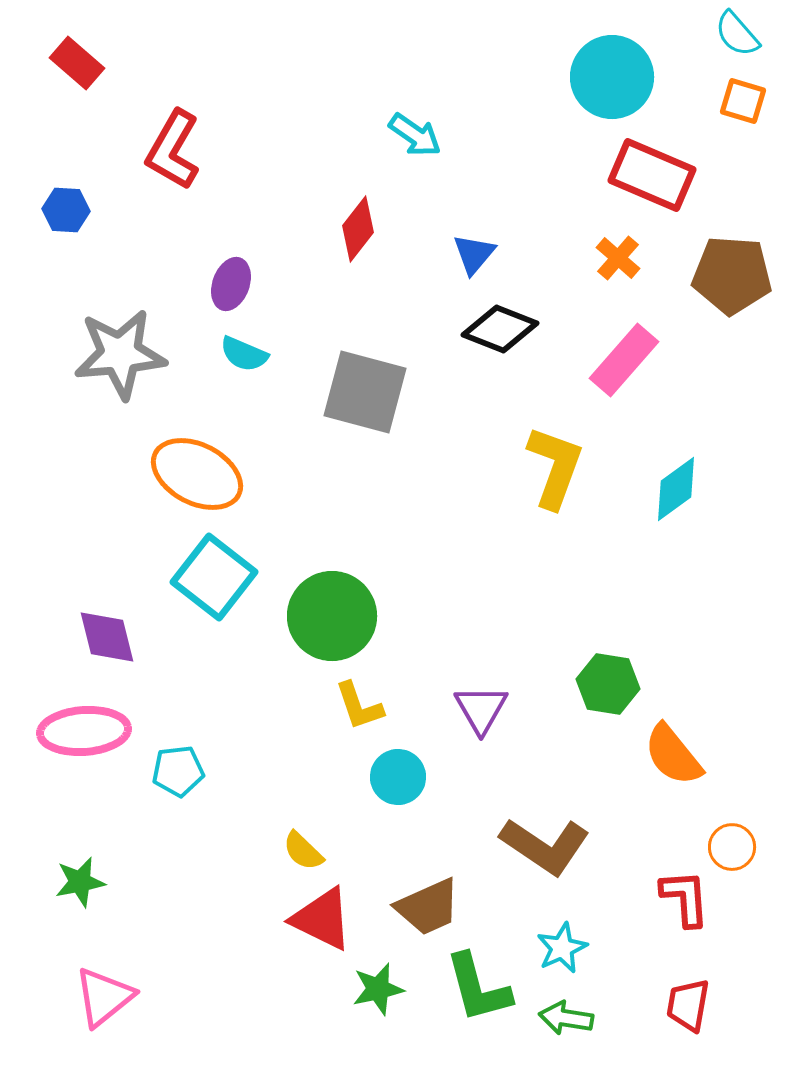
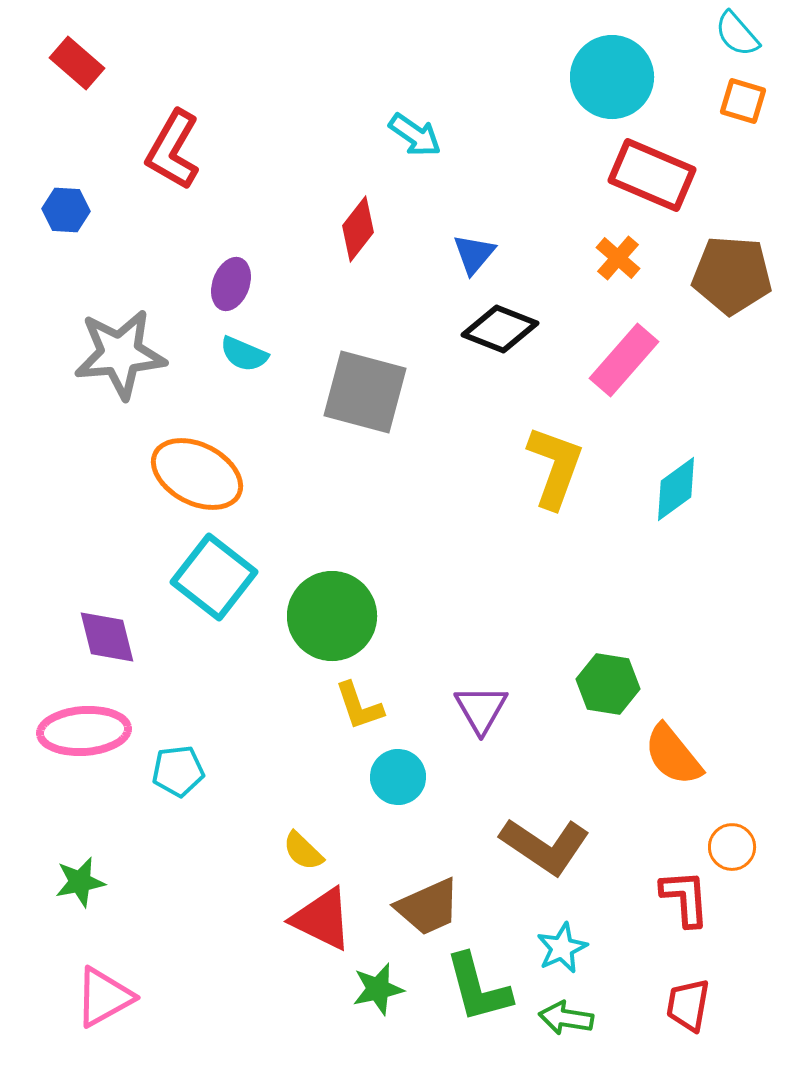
pink triangle at (104, 997): rotated 10 degrees clockwise
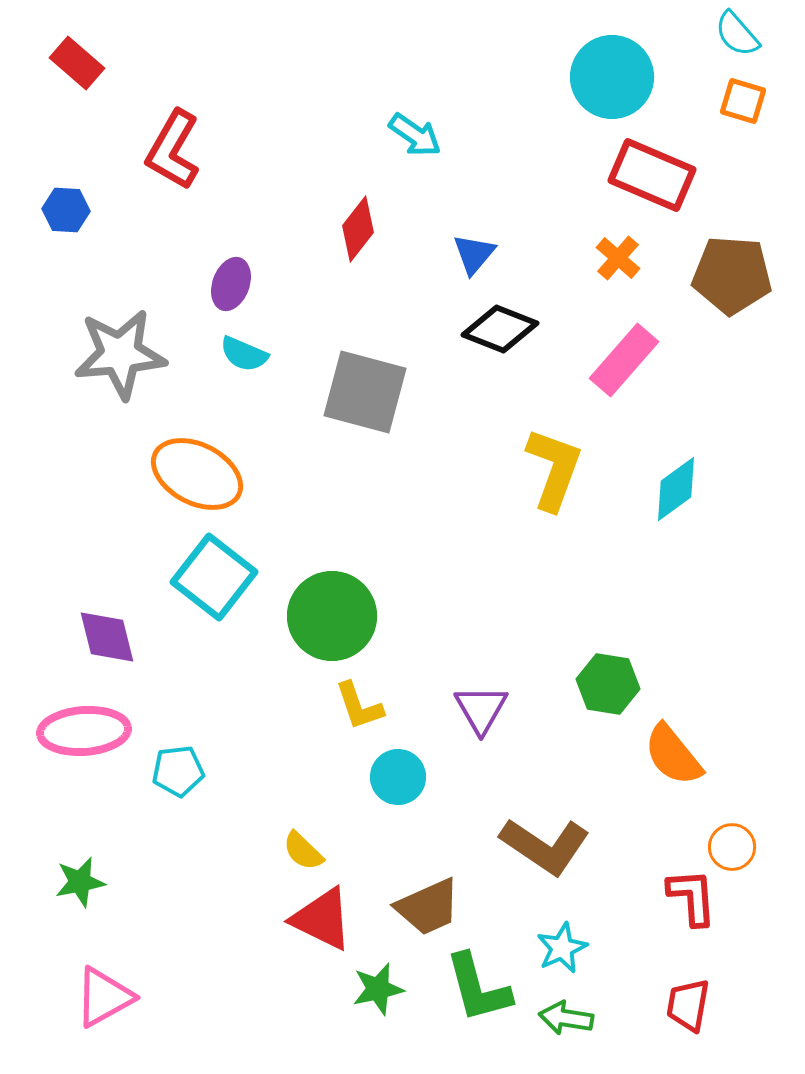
yellow L-shape at (555, 467): moved 1 px left, 2 px down
red L-shape at (685, 898): moved 7 px right, 1 px up
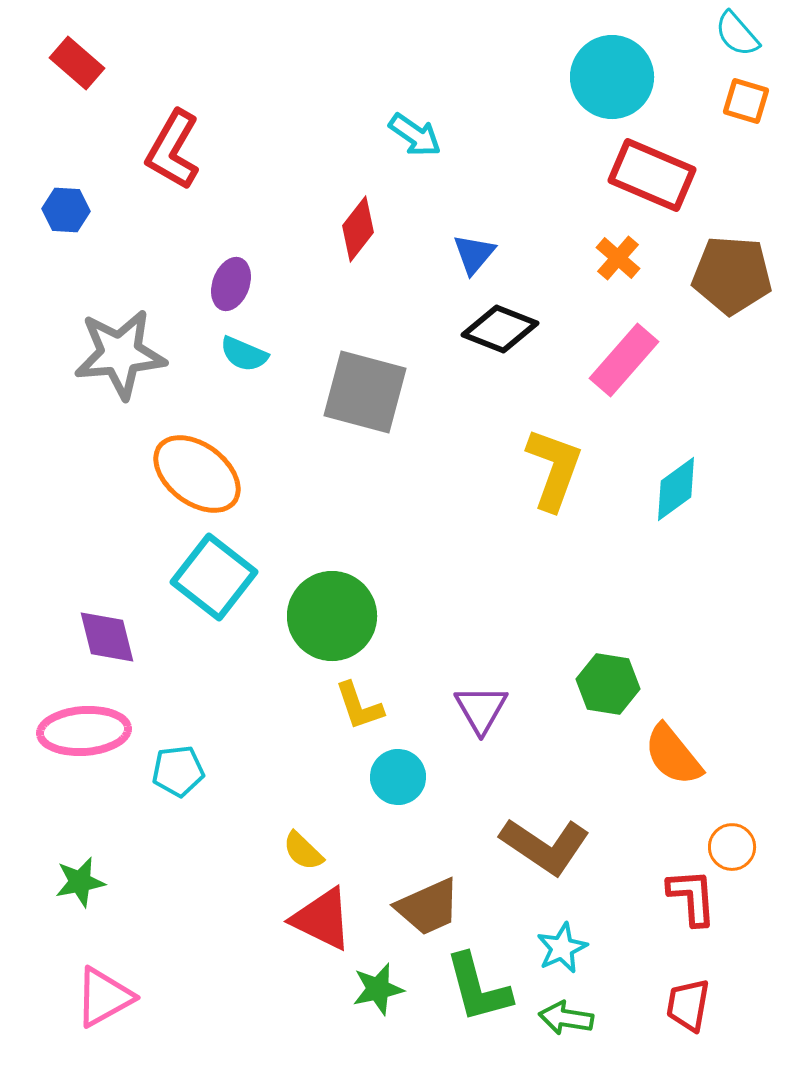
orange square at (743, 101): moved 3 px right
orange ellipse at (197, 474): rotated 10 degrees clockwise
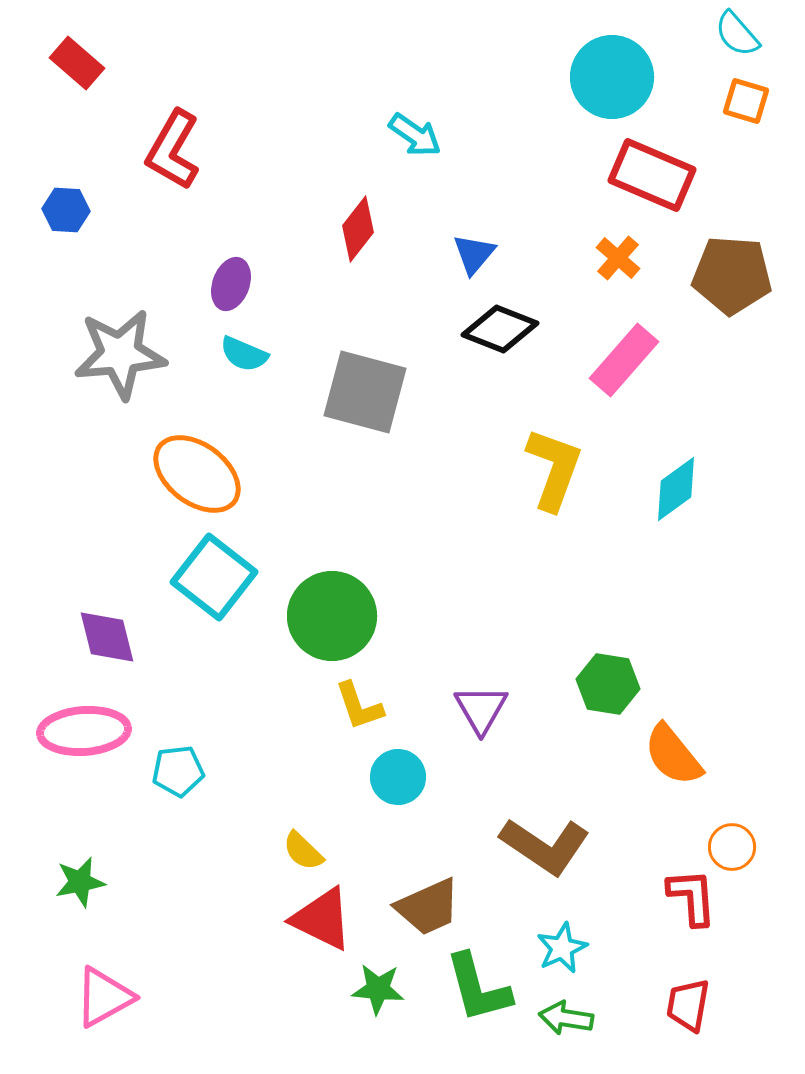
green star at (378, 989): rotated 18 degrees clockwise
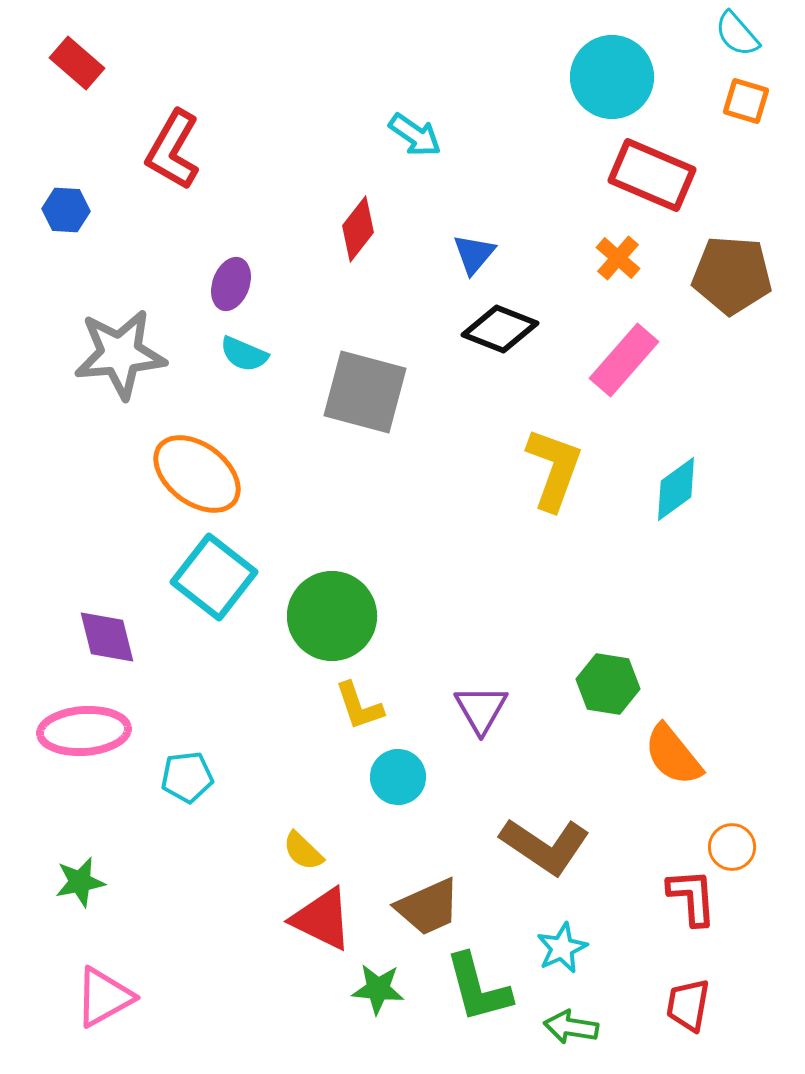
cyan pentagon at (178, 771): moved 9 px right, 6 px down
green arrow at (566, 1018): moved 5 px right, 9 px down
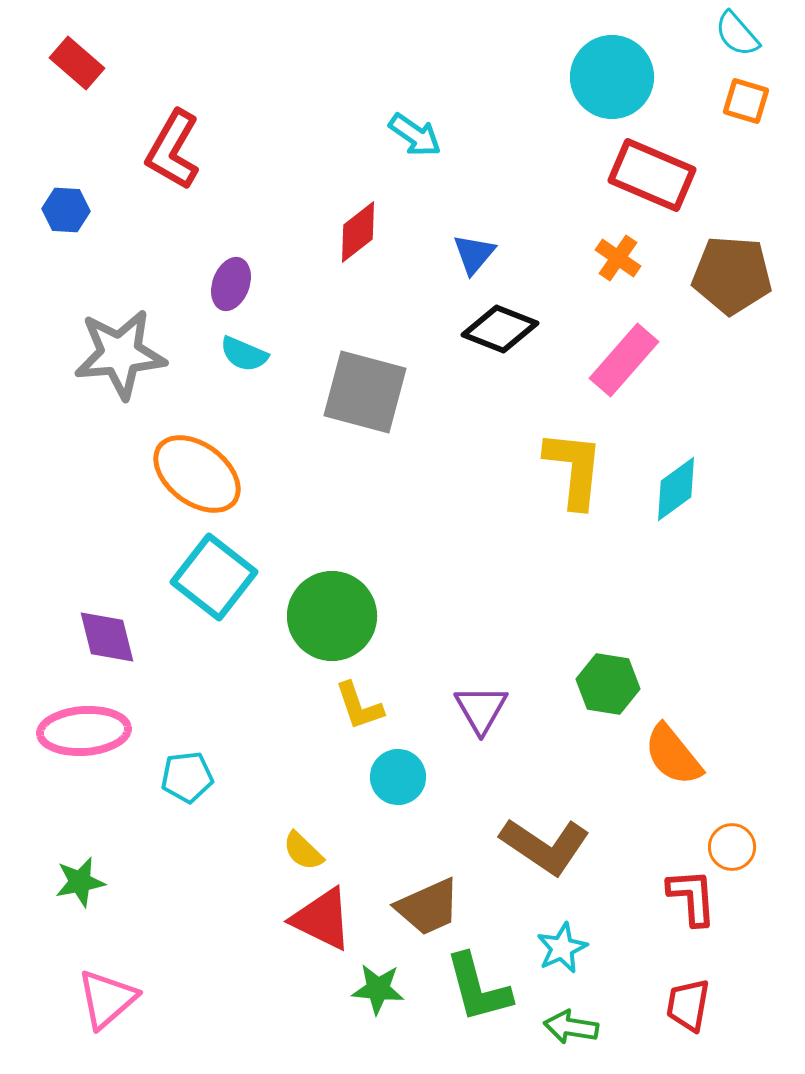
red diamond at (358, 229): moved 3 px down; rotated 14 degrees clockwise
orange cross at (618, 258): rotated 6 degrees counterclockwise
yellow L-shape at (554, 469): moved 20 px right; rotated 14 degrees counterclockwise
pink triangle at (104, 997): moved 3 px right, 2 px down; rotated 12 degrees counterclockwise
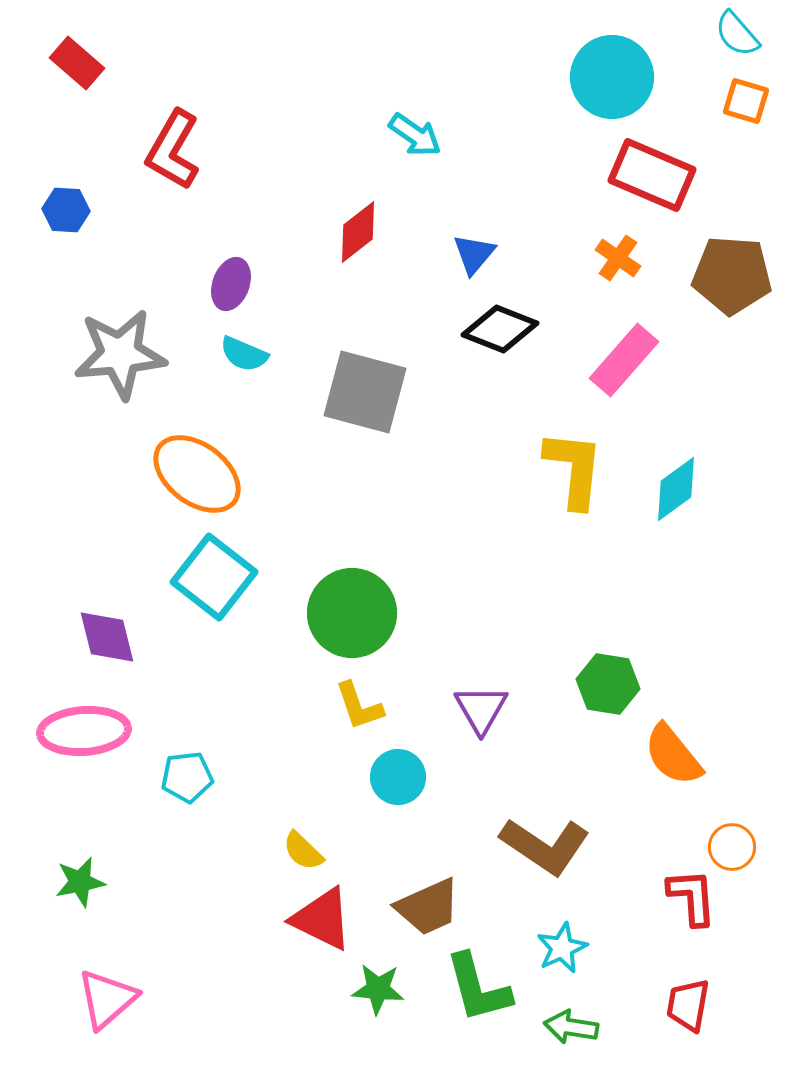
green circle at (332, 616): moved 20 px right, 3 px up
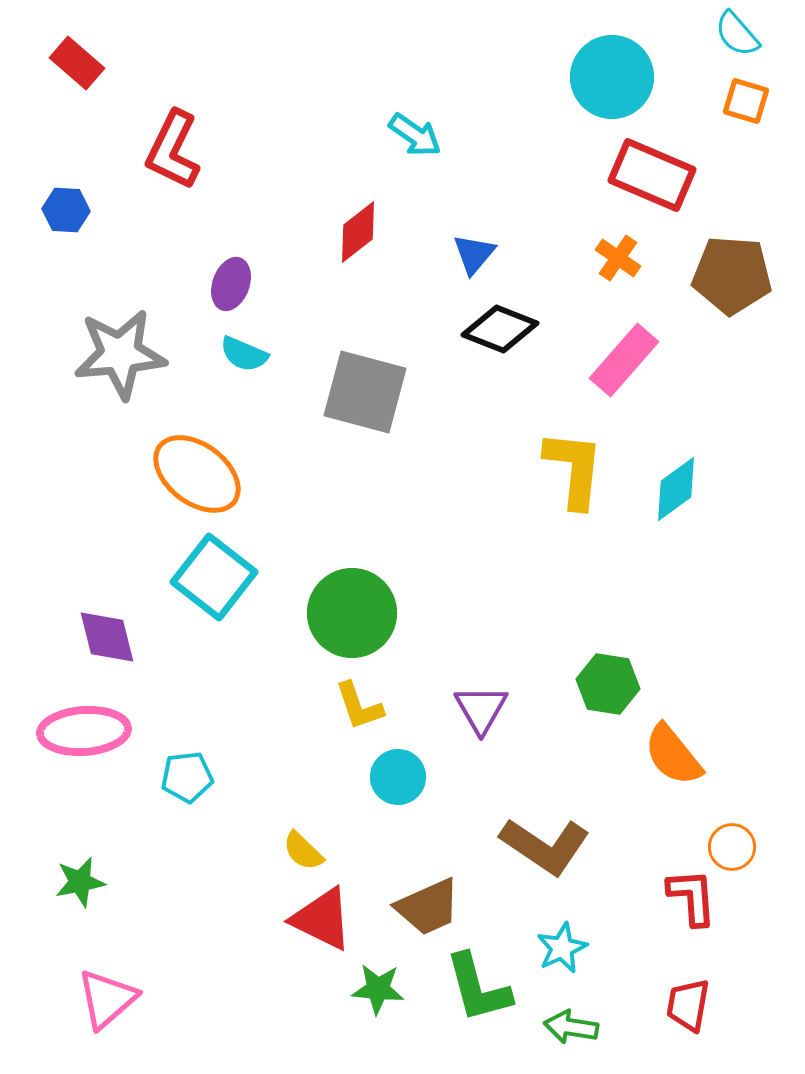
red L-shape at (173, 150): rotated 4 degrees counterclockwise
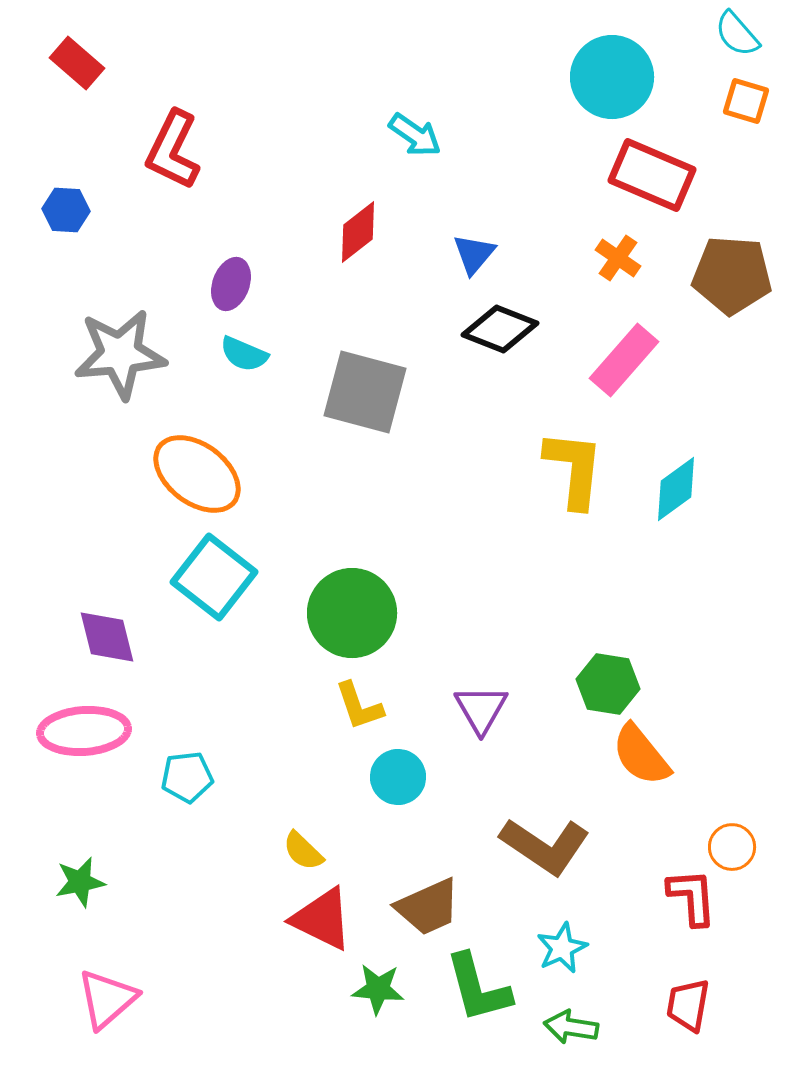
orange semicircle at (673, 755): moved 32 px left
